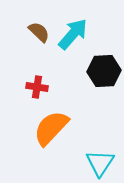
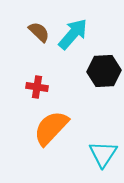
cyan triangle: moved 3 px right, 9 px up
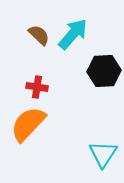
brown semicircle: moved 3 px down
orange semicircle: moved 23 px left, 4 px up
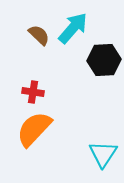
cyan arrow: moved 6 px up
black hexagon: moved 11 px up
red cross: moved 4 px left, 5 px down
orange semicircle: moved 6 px right, 5 px down
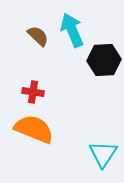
cyan arrow: moved 1 px left, 2 px down; rotated 64 degrees counterclockwise
brown semicircle: moved 1 px left, 1 px down
orange semicircle: rotated 69 degrees clockwise
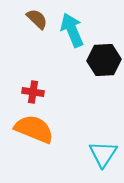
brown semicircle: moved 1 px left, 17 px up
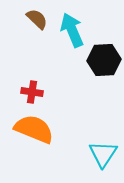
red cross: moved 1 px left
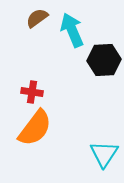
brown semicircle: moved 1 px up; rotated 80 degrees counterclockwise
orange semicircle: moved 1 px right, 1 px up; rotated 105 degrees clockwise
cyan triangle: moved 1 px right
